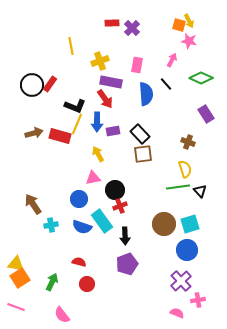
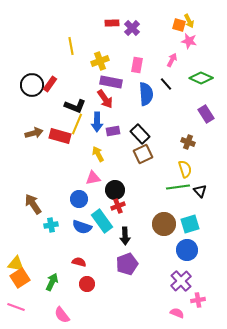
brown square at (143, 154): rotated 18 degrees counterclockwise
red cross at (120, 206): moved 2 px left
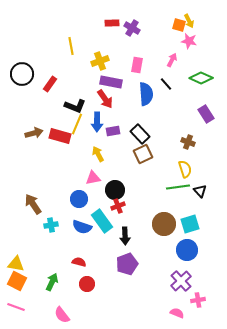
purple cross at (132, 28): rotated 14 degrees counterclockwise
black circle at (32, 85): moved 10 px left, 11 px up
orange square at (20, 278): moved 3 px left, 3 px down; rotated 30 degrees counterclockwise
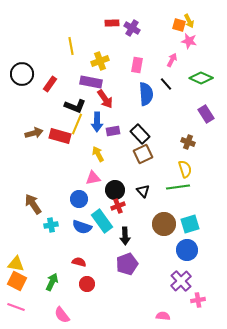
purple rectangle at (111, 82): moved 20 px left
black triangle at (200, 191): moved 57 px left
pink semicircle at (177, 313): moved 14 px left, 3 px down; rotated 16 degrees counterclockwise
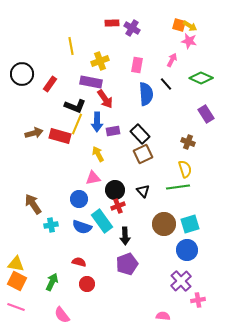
yellow arrow at (189, 21): moved 1 px right, 5 px down; rotated 32 degrees counterclockwise
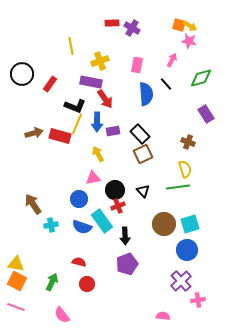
green diamond at (201, 78): rotated 40 degrees counterclockwise
